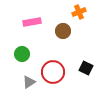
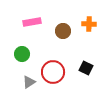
orange cross: moved 10 px right, 12 px down; rotated 24 degrees clockwise
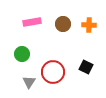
orange cross: moved 1 px down
brown circle: moved 7 px up
black square: moved 1 px up
gray triangle: rotated 24 degrees counterclockwise
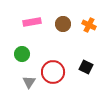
orange cross: rotated 24 degrees clockwise
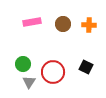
orange cross: rotated 24 degrees counterclockwise
green circle: moved 1 px right, 10 px down
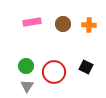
green circle: moved 3 px right, 2 px down
red circle: moved 1 px right
gray triangle: moved 2 px left, 4 px down
